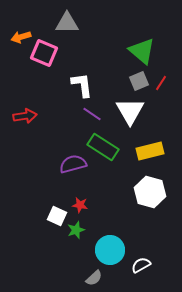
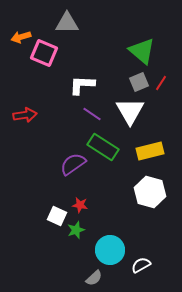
gray square: moved 1 px down
white L-shape: rotated 80 degrees counterclockwise
red arrow: moved 1 px up
purple semicircle: rotated 20 degrees counterclockwise
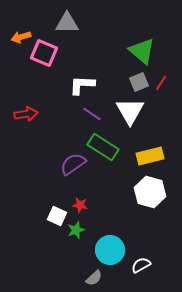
red arrow: moved 1 px right, 1 px up
yellow rectangle: moved 5 px down
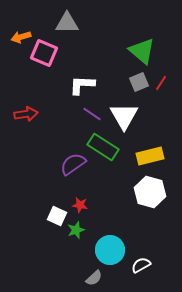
white triangle: moved 6 px left, 5 px down
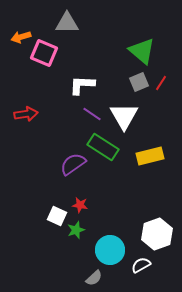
white hexagon: moved 7 px right, 42 px down; rotated 24 degrees clockwise
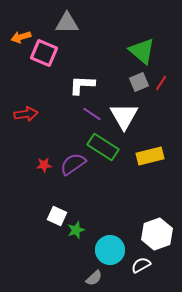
red star: moved 36 px left, 40 px up; rotated 14 degrees counterclockwise
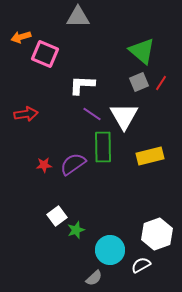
gray triangle: moved 11 px right, 6 px up
pink square: moved 1 px right, 1 px down
green rectangle: rotated 56 degrees clockwise
white square: rotated 30 degrees clockwise
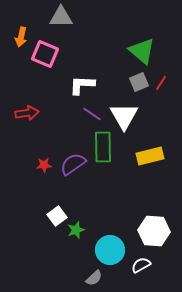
gray triangle: moved 17 px left
orange arrow: rotated 60 degrees counterclockwise
red arrow: moved 1 px right, 1 px up
white hexagon: moved 3 px left, 3 px up; rotated 24 degrees clockwise
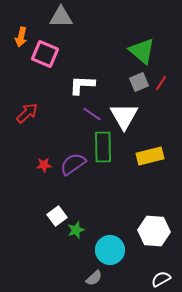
red arrow: rotated 35 degrees counterclockwise
white semicircle: moved 20 px right, 14 px down
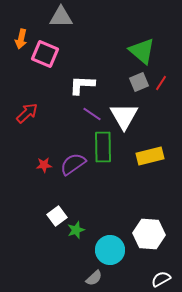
orange arrow: moved 2 px down
white hexagon: moved 5 px left, 3 px down
